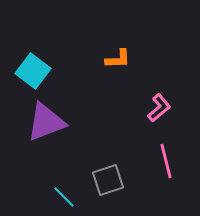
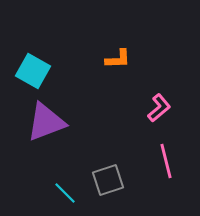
cyan square: rotated 8 degrees counterclockwise
cyan line: moved 1 px right, 4 px up
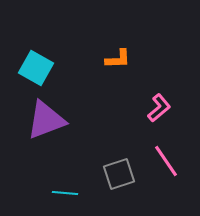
cyan square: moved 3 px right, 3 px up
purple triangle: moved 2 px up
pink line: rotated 20 degrees counterclockwise
gray square: moved 11 px right, 6 px up
cyan line: rotated 40 degrees counterclockwise
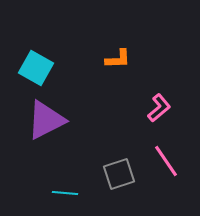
purple triangle: rotated 6 degrees counterclockwise
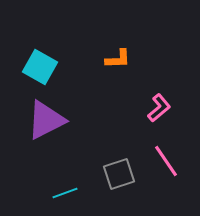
cyan square: moved 4 px right, 1 px up
cyan line: rotated 25 degrees counterclockwise
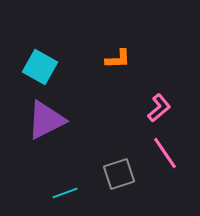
pink line: moved 1 px left, 8 px up
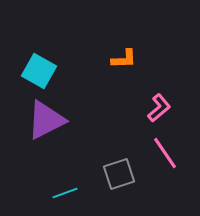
orange L-shape: moved 6 px right
cyan square: moved 1 px left, 4 px down
